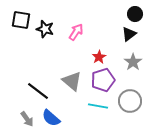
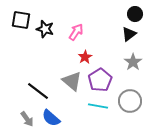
red star: moved 14 px left
purple pentagon: moved 3 px left; rotated 15 degrees counterclockwise
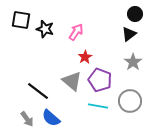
purple pentagon: rotated 20 degrees counterclockwise
